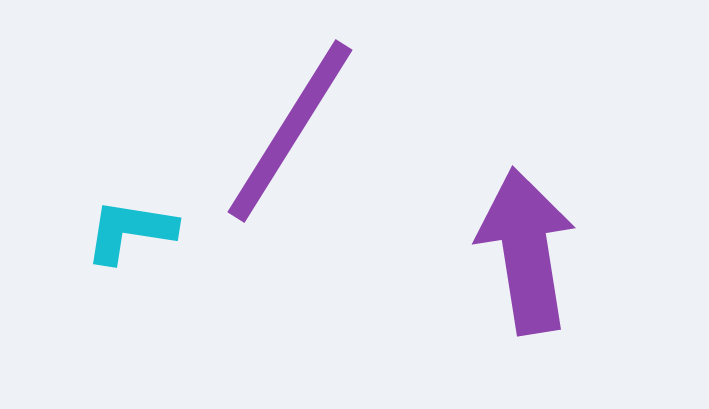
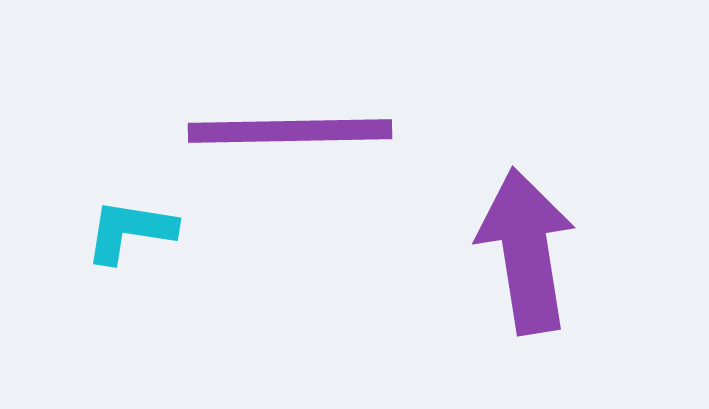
purple line: rotated 57 degrees clockwise
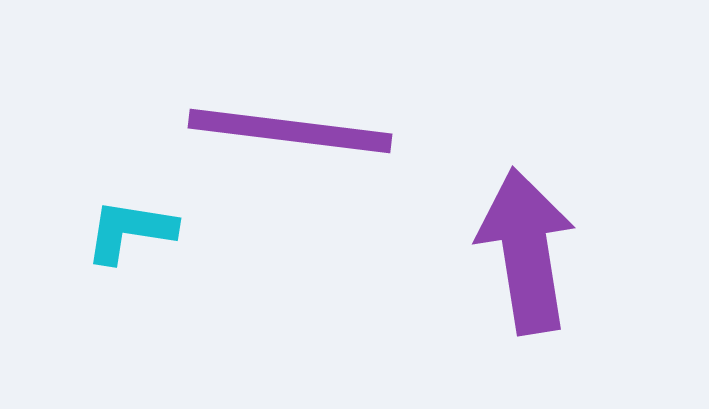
purple line: rotated 8 degrees clockwise
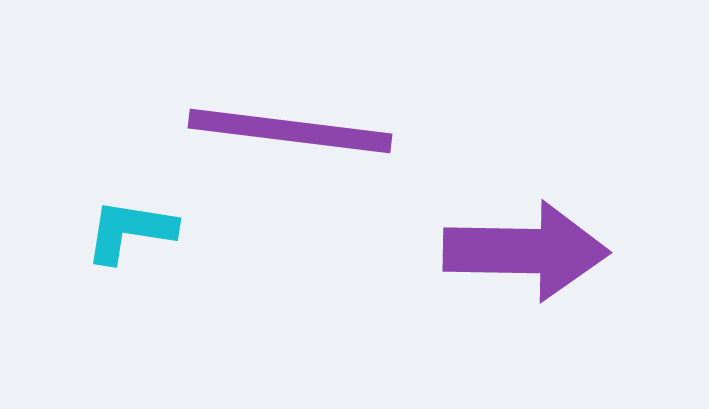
purple arrow: rotated 100 degrees clockwise
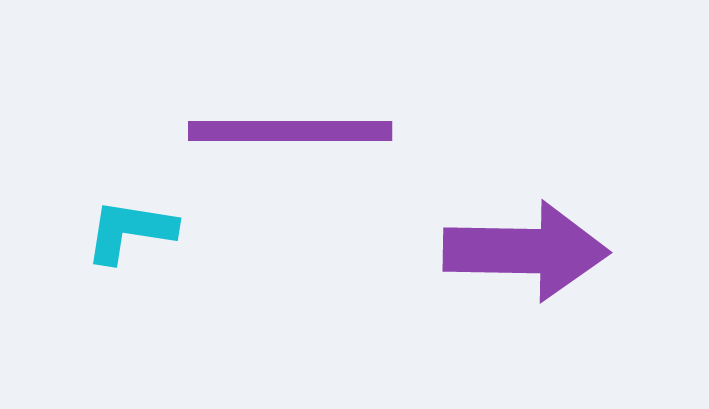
purple line: rotated 7 degrees counterclockwise
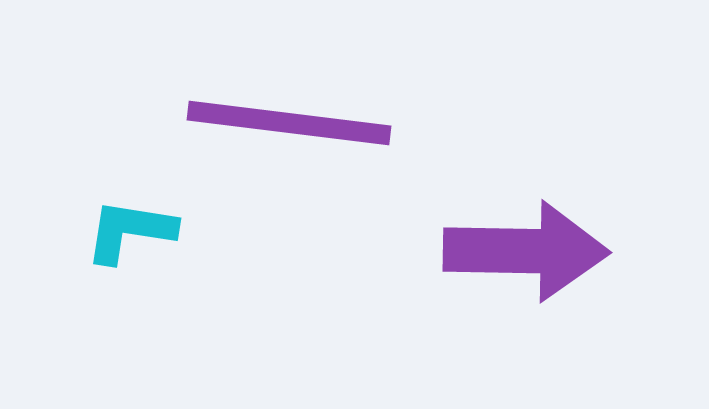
purple line: moved 1 px left, 8 px up; rotated 7 degrees clockwise
